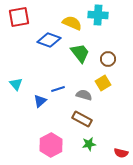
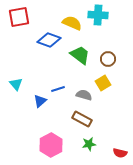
green trapezoid: moved 2 px down; rotated 15 degrees counterclockwise
red semicircle: moved 1 px left
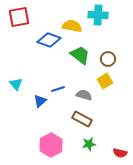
yellow semicircle: moved 3 px down; rotated 12 degrees counterclockwise
yellow square: moved 2 px right, 2 px up
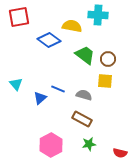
blue diamond: rotated 15 degrees clockwise
green trapezoid: moved 5 px right
yellow square: rotated 35 degrees clockwise
blue line: rotated 40 degrees clockwise
blue triangle: moved 3 px up
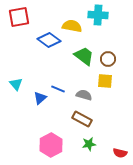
green trapezoid: moved 1 px left, 1 px down
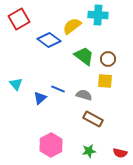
red square: moved 2 px down; rotated 20 degrees counterclockwise
yellow semicircle: rotated 48 degrees counterclockwise
brown rectangle: moved 11 px right
green star: moved 7 px down
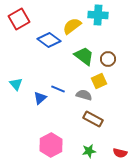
yellow square: moved 6 px left; rotated 28 degrees counterclockwise
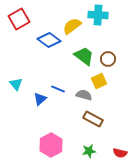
blue triangle: moved 1 px down
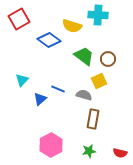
yellow semicircle: rotated 126 degrees counterclockwise
cyan triangle: moved 6 px right, 4 px up; rotated 24 degrees clockwise
brown rectangle: rotated 72 degrees clockwise
